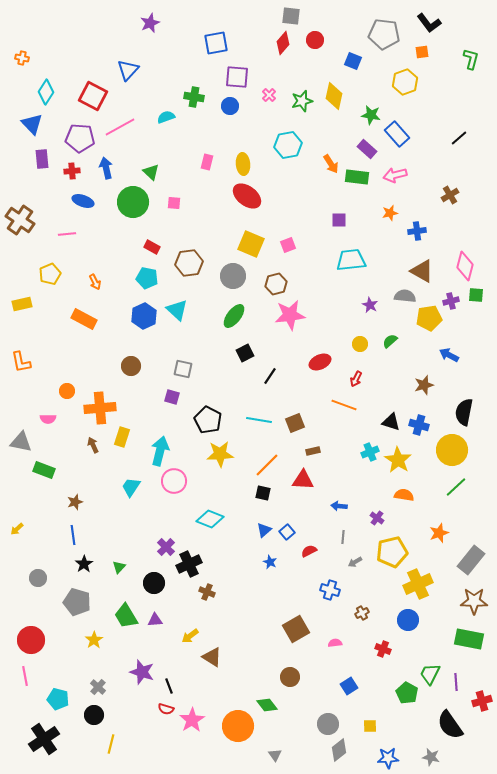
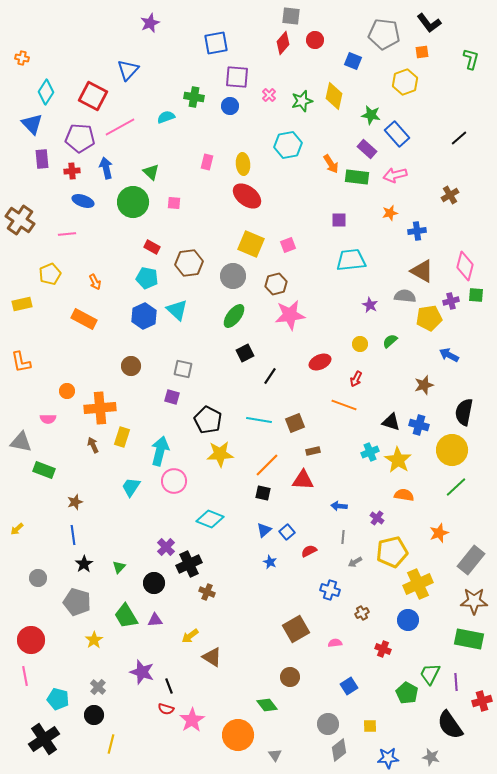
orange circle at (238, 726): moved 9 px down
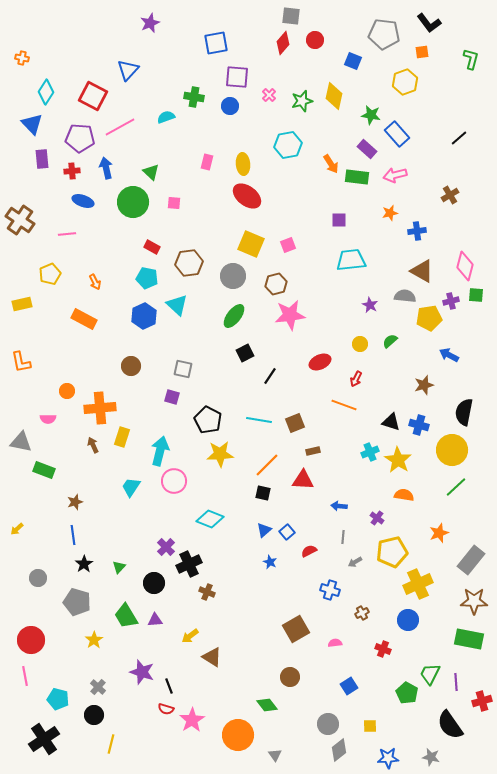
cyan triangle at (177, 310): moved 5 px up
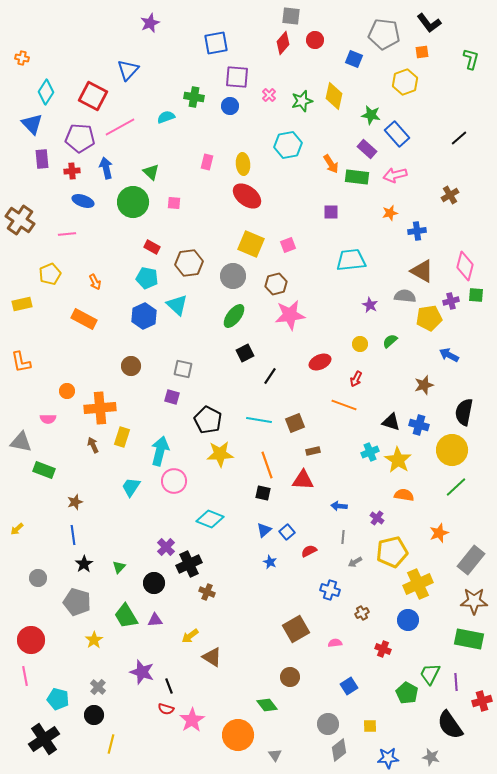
blue square at (353, 61): moved 1 px right, 2 px up
purple square at (339, 220): moved 8 px left, 8 px up
orange line at (267, 465): rotated 64 degrees counterclockwise
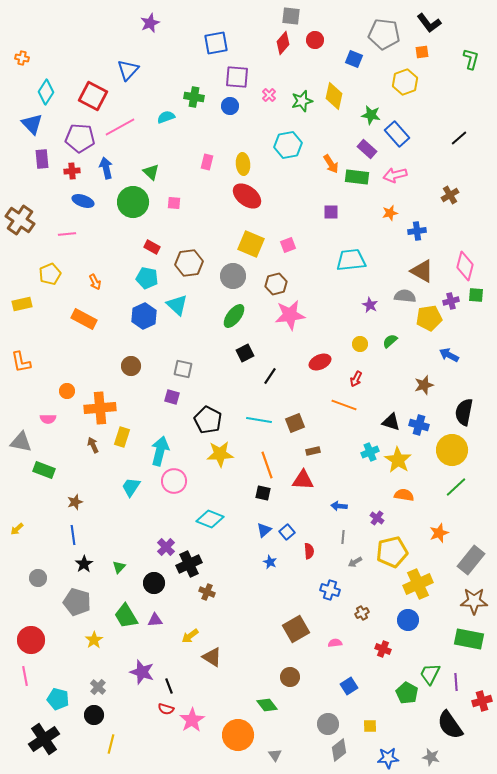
red semicircle at (309, 551): rotated 112 degrees clockwise
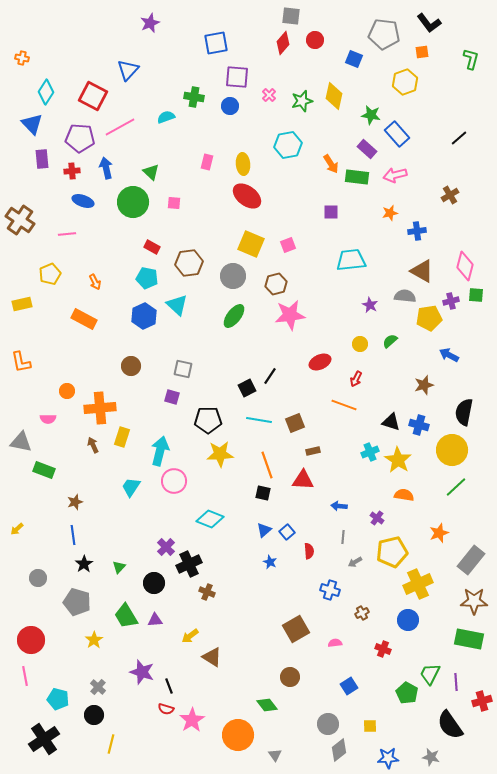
black square at (245, 353): moved 2 px right, 35 px down
black pentagon at (208, 420): rotated 28 degrees counterclockwise
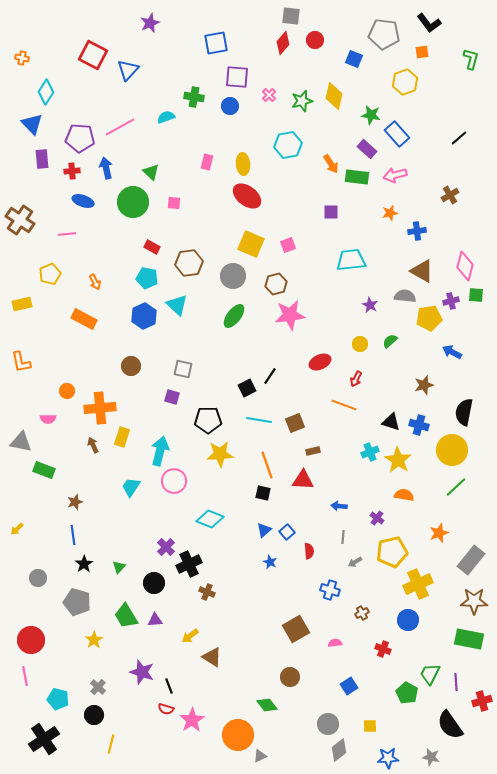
red square at (93, 96): moved 41 px up
blue arrow at (449, 355): moved 3 px right, 3 px up
gray triangle at (275, 755): moved 15 px left, 1 px down; rotated 40 degrees clockwise
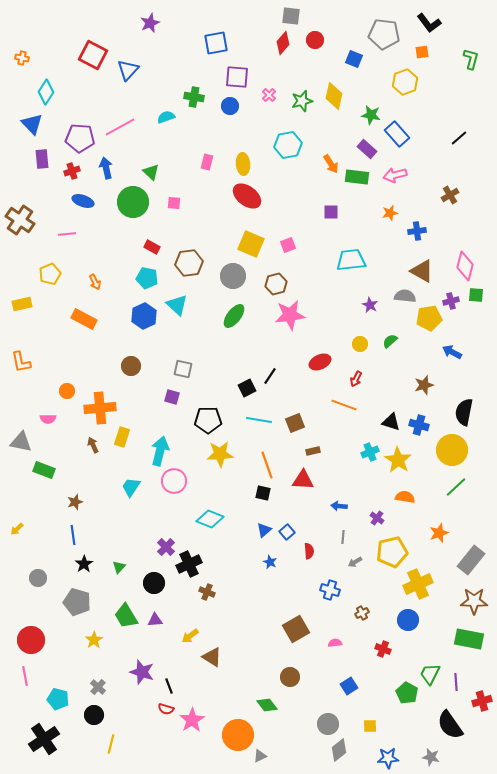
red cross at (72, 171): rotated 14 degrees counterclockwise
orange semicircle at (404, 495): moved 1 px right, 2 px down
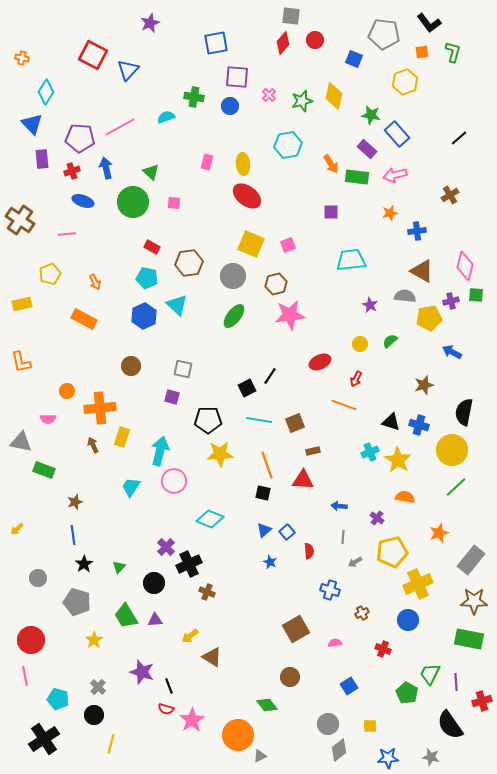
green L-shape at (471, 59): moved 18 px left, 7 px up
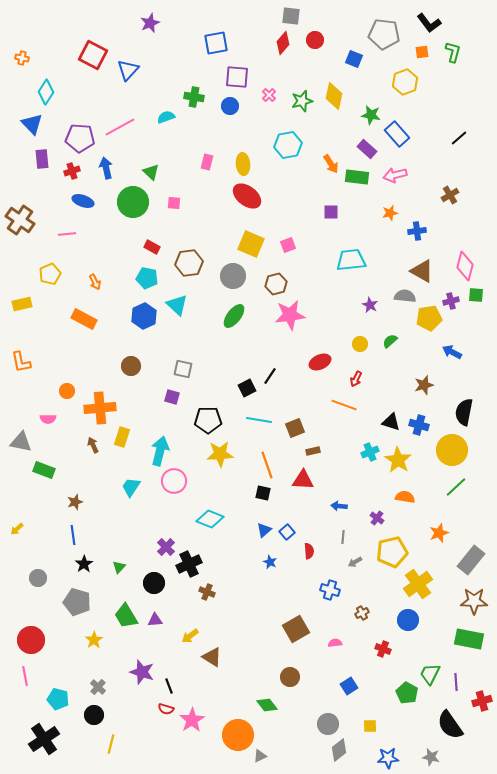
brown square at (295, 423): moved 5 px down
yellow cross at (418, 584): rotated 12 degrees counterclockwise
